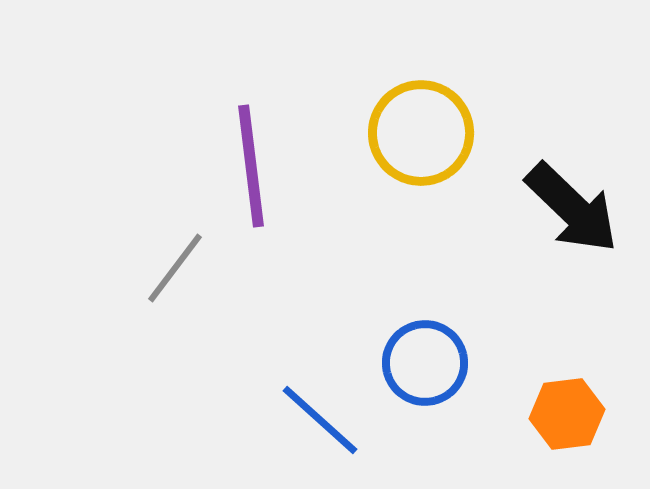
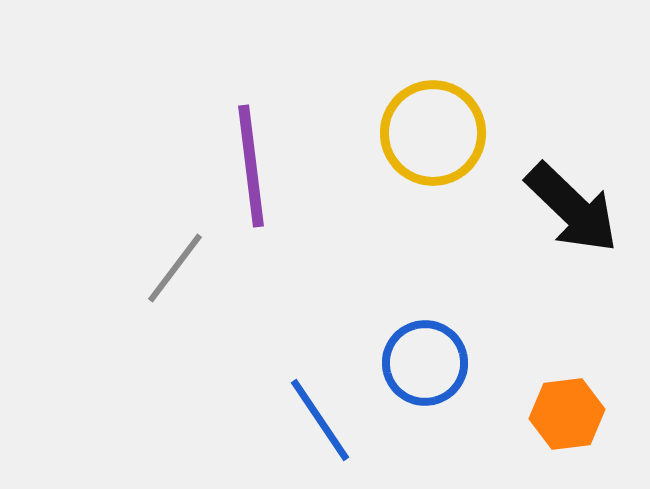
yellow circle: moved 12 px right
blue line: rotated 14 degrees clockwise
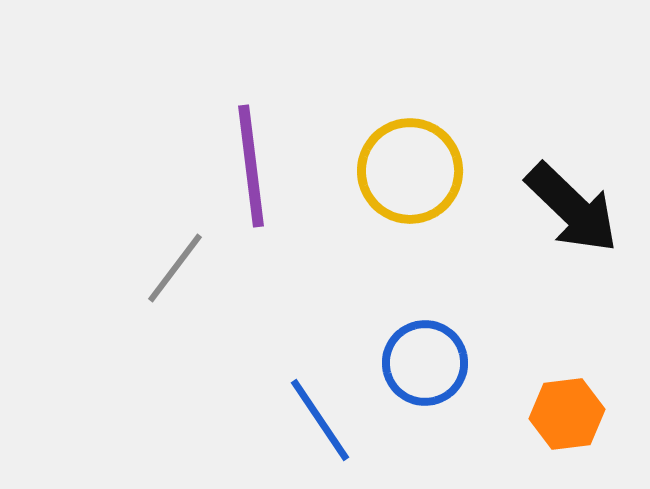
yellow circle: moved 23 px left, 38 px down
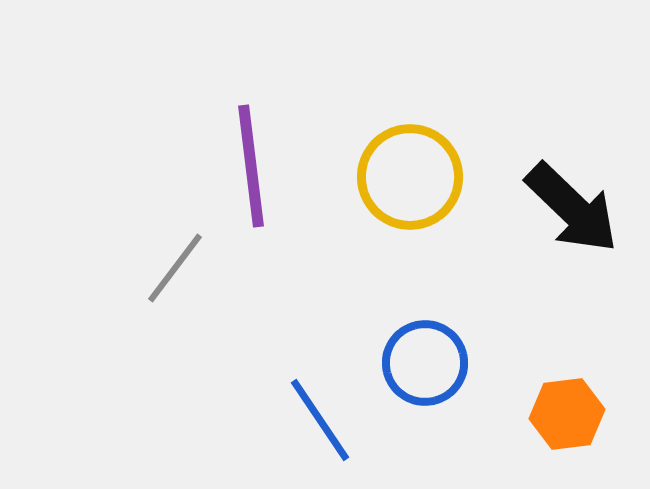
yellow circle: moved 6 px down
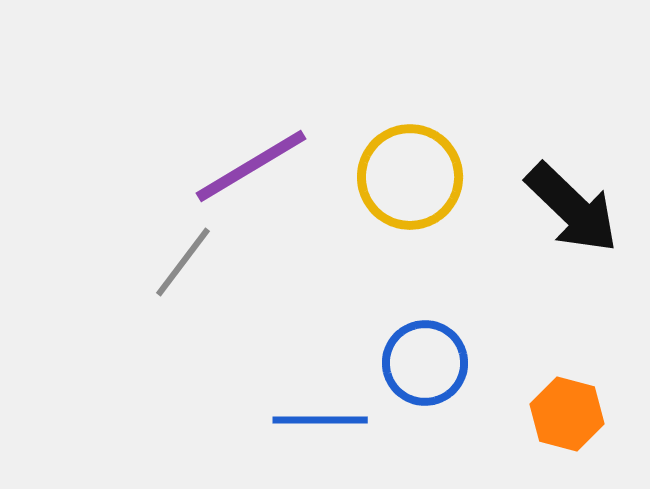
purple line: rotated 66 degrees clockwise
gray line: moved 8 px right, 6 px up
orange hexagon: rotated 22 degrees clockwise
blue line: rotated 56 degrees counterclockwise
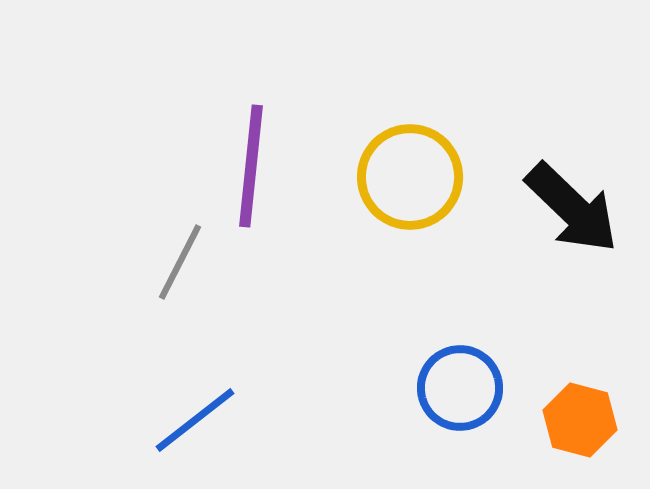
purple line: rotated 53 degrees counterclockwise
gray line: moved 3 px left; rotated 10 degrees counterclockwise
blue circle: moved 35 px right, 25 px down
orange hexagon: moved 13 px right, 6 px down
blue line: moved 125 px left; rotated 38 degrees counterclockwise
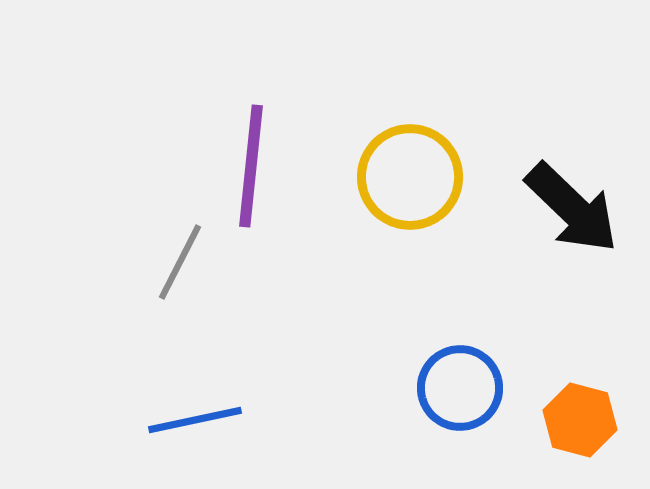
blue line: rotated 26 degrees clockwise
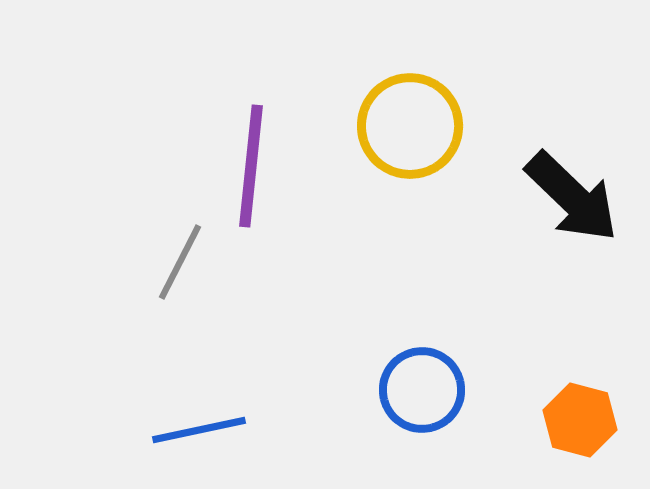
yellow circle: moved 51 px up
black arrow: moved 11 px up
blue circle: moved 38 px left, 2 px down
blue line: moved 4 px right, 10 px down
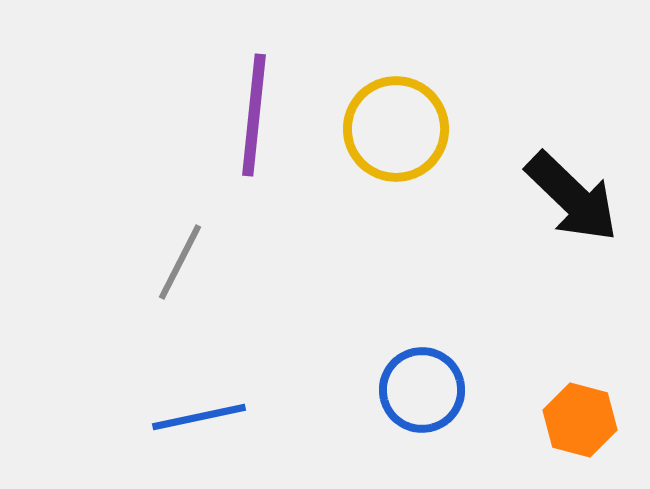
yellow circle: moved 14 px left, 3 px down
purple line: moved 3 px right, 51 px up
blue line: moved 13 px up
